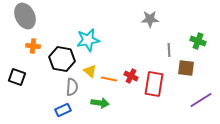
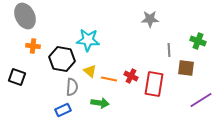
cyan star: rotated 15 degrees clockwise
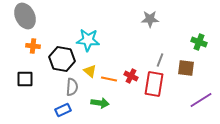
green cross: moved 1 px right, 1 px down
gray line: moved 9 px left, 10 px down; rotated 24 degrees clockwise
black square: moved 8 px right, 2 px down; rotated 18 degrees counterclockwise
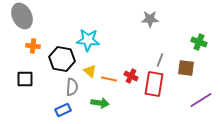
gray ellipse: moved 3 px left
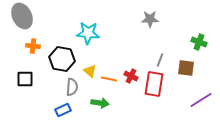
cyan star: moved 7 px up
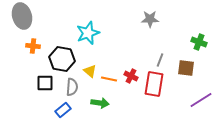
gray ellipse: rotated 10 degrees clockwise
cyan star: rotated 25 degrees counterclockwise
black square: moved 20 px right, 4 px down
blue rectangle: rotated 14 degrees counterclockwise
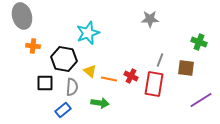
black hexagon: moved 2 px right
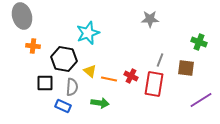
blue rectangle: moved 4 px up; rotated 63 degrees clockwise
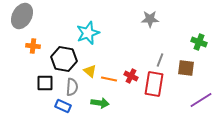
gray ellipse: rotated 45 degrees clockwise
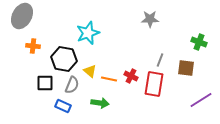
gray semicircle: moved 2 px up; rotated 18 degrees clockwise
